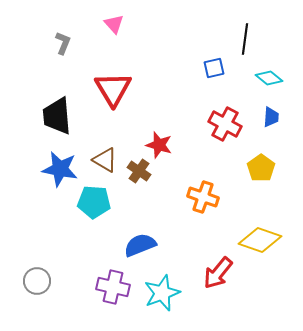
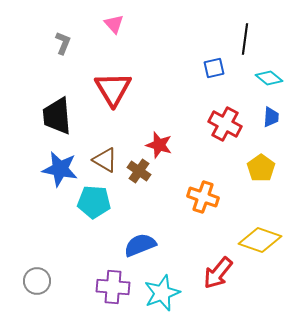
purple cross: rotated 8 degrees counterclockwise
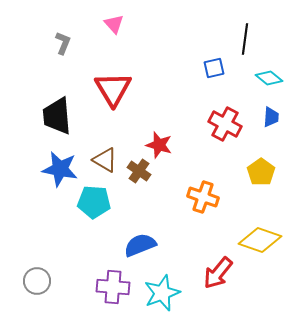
yellow pentagon: moved 4 px down
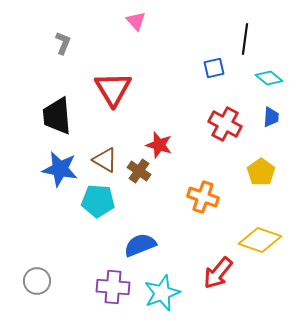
pink triangle: moved 22 px right, 3 px up
cyan pentagon: moved 4 px right, 1 px up
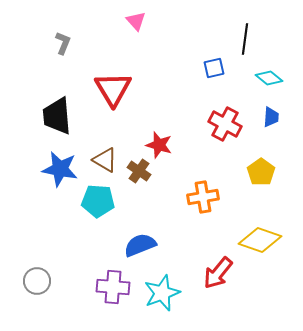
orange cross: rotated 28 degrees counterclockwise
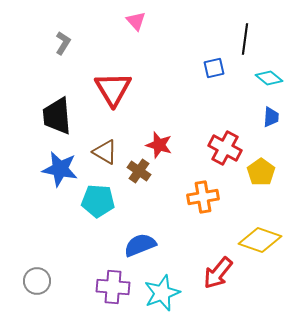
gray L-shape: rotated 10 degrees clockwise
red cross: moved 24 px down
brown triangle: moved 8 px up
